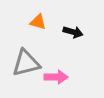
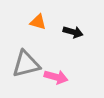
gray triangle: moved 1 px down
pink arrow: rotated 15 degrees clockwise
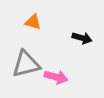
orange triangle: moved 5 px left
black arrow: moved 9 px right, 6 px down
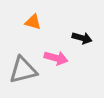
gray triangle: moved 3 px left, 6 px down
pink arrow: moved 19 px up
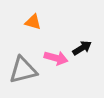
black arrow: moved 10 px down; rotated 48 degrees counterclockwise
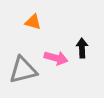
black arrow: rotated 60 degrees counterclockwise
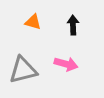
black arrow: moved 9 px left, 23 px up
pink arrow: moved 10 px right, 6 px down
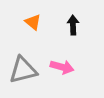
orange triangle: rotated 24 degrees clockwise
pink arrow: moved 4 px left, 3 px down
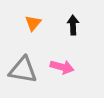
orange triangle: moved 1 px down; rotated 30 degrees clockwise
gray triangle: rotated 24 degrees clockwise
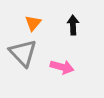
gray triangle: moved 17 px up; rotated 36 degrees clockwise
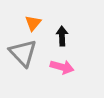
black arrow: moved 11 px left, 11 px down
